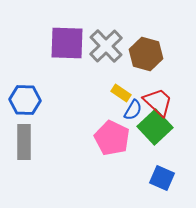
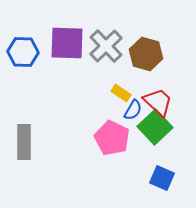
blue hexagon: moved 2 px left, 48 px up
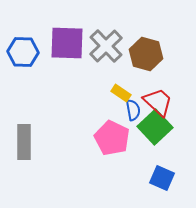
blue semicircle: rotated 40 degrees counterclockwise
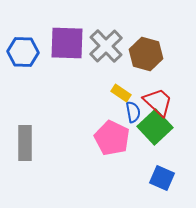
blue semicircle: moved 2 px down
gray rectangle: moved 1 px right, 1 px down
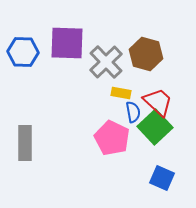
gray cross: moved 16 px down
yellow rectangle: rotated 24 degrees counterclockwise
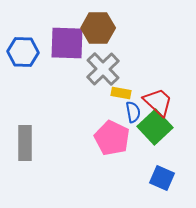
brown hexagon: moved 48 px left, 26 px up; rotated 16 degrees counterclockwise
gray cross: moved 3 px left, 7 px down
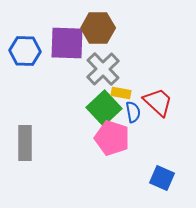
blue hexagon: moved 2 px right, 1 px up
green square: moved 51 px left, 19 px up
pink pentagon: rotated 8 degrees counterclockwise
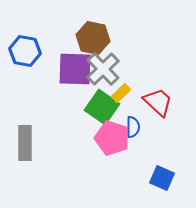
brown hexagon: moved 5 px left, 10 px down; rotated 12 degrees clockwise
purple square: moved 8 px right, 26 px down
blue hexagon: rotated 8 degrees clockwise
yellow rectangle: rotated 54 degrees counterclockwise
green square: moved 2 px left, 1 px up; rotated 12 degrees counterclockwise
blue semicircle: moved 15 px down; rotated 10 degrees clockwise
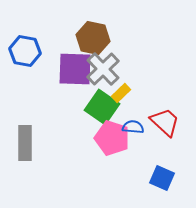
red trapezoid: moved 7 px right, 20 px down
blue semicircle: rotated 85 degrees counterclockwise
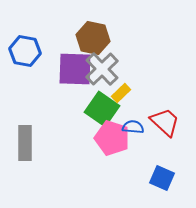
gray cross: moved 1 px left
green square: moved 2 px down
